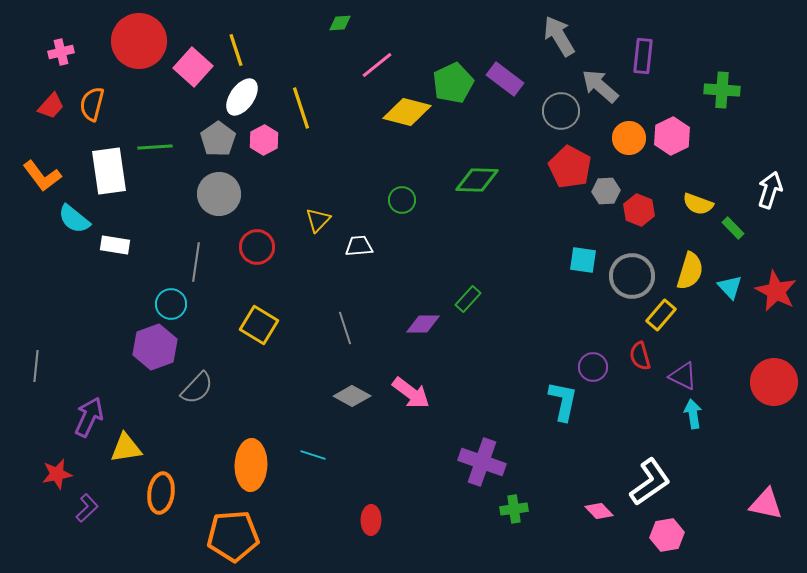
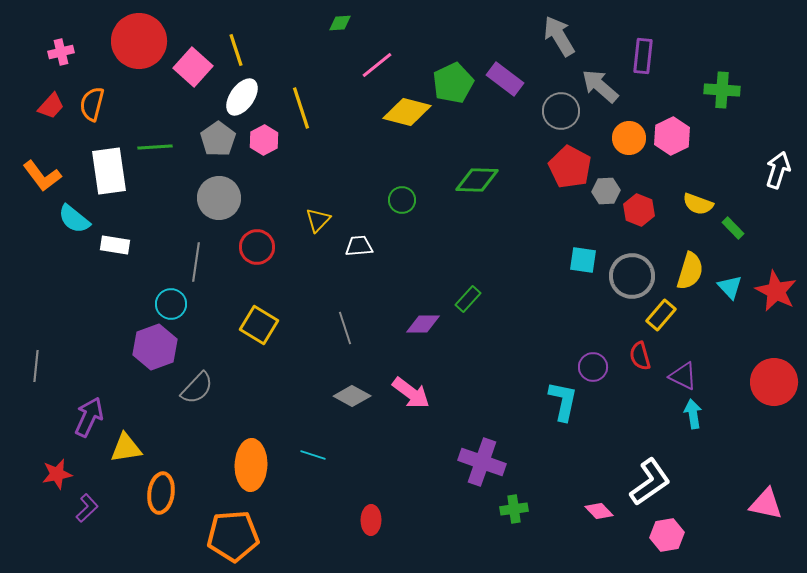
white arrow at (770, 190): moved 8 px right, 20 px up
gray circle at (219, 194): moved 4 px down
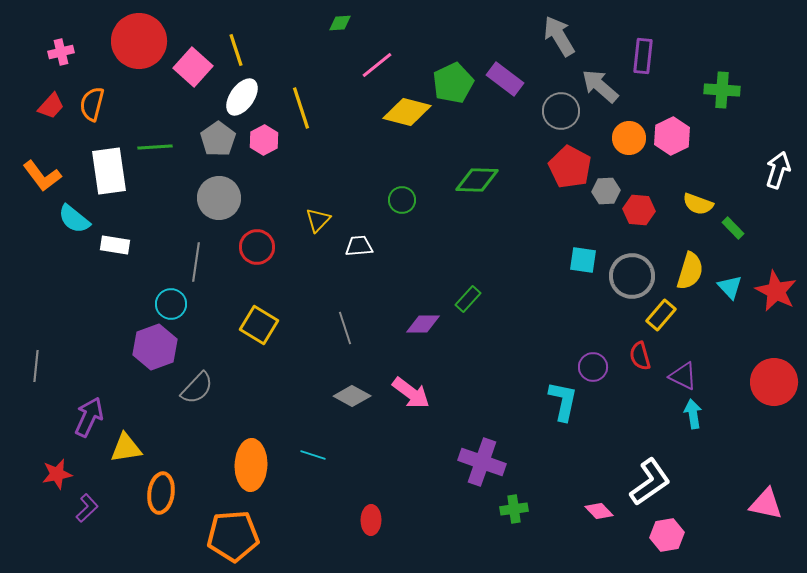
red hexagon at (639, 210): rotated 16 degrees counterclockwise
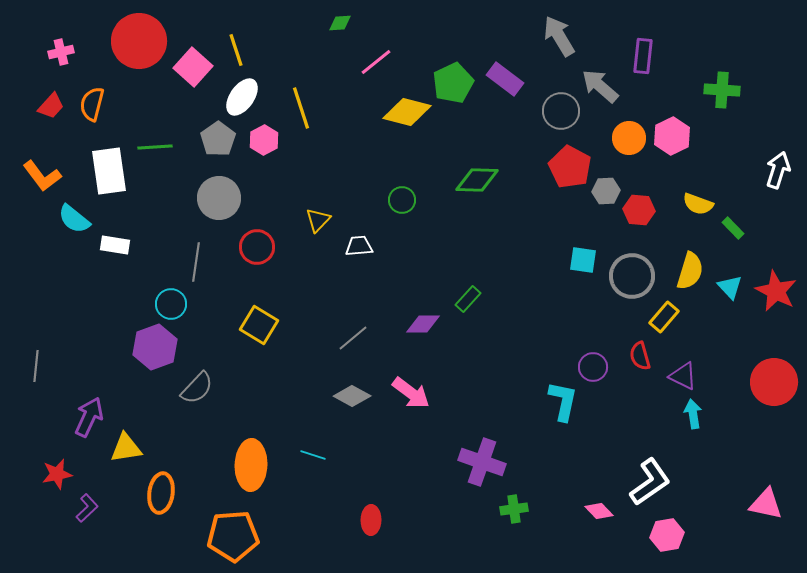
pink line at (377, 65): moved 1 px left, 3 px up
yellow rectangle at (661, 315): moved 3 px right, 2 px down
gray line at (345, 328): moved 8 px right, 10 px down; rotated 68 degrees clockwise
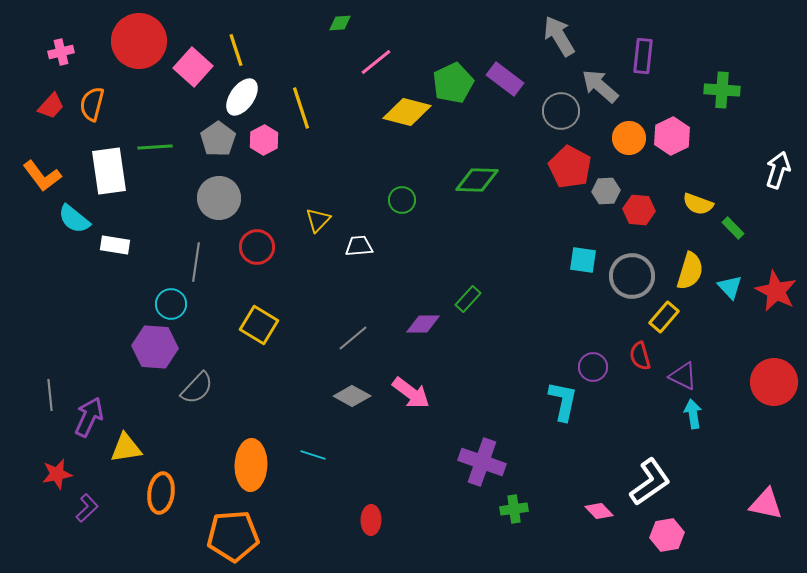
purple hexagon at (155, 347): rotated 24 degrees clockwise
gray line at (36, 366): moved 14 px right, 29 px down; rotated 12 degrees counterclockwise
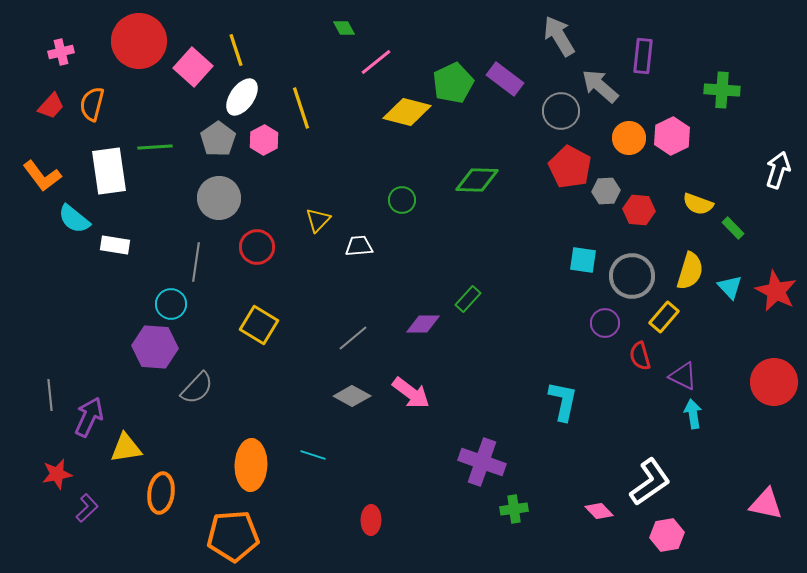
green diamond at (340, 23): moved 4 px right, 5 px down; rotated 65 degrees clockwise
purple circle at (593, 367): moved 12 px right, 44 px up
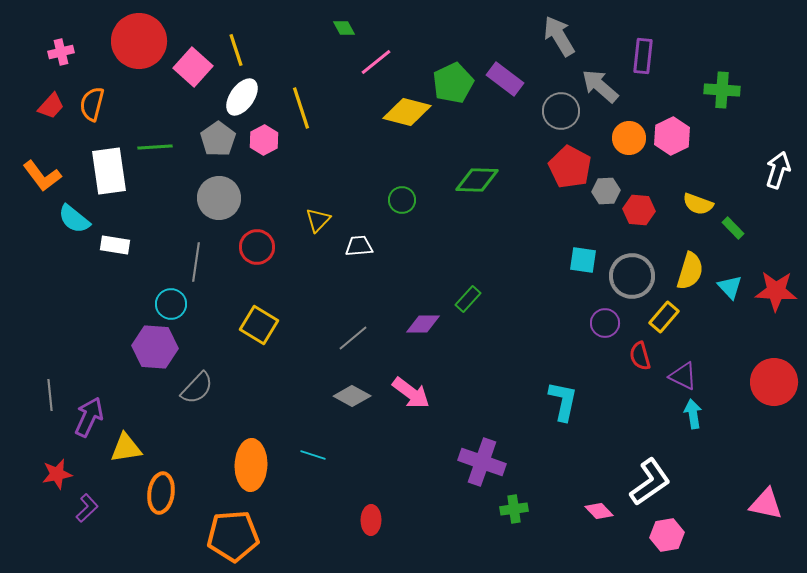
red star at (776, 291): rotated 24 degrees counterclockwise
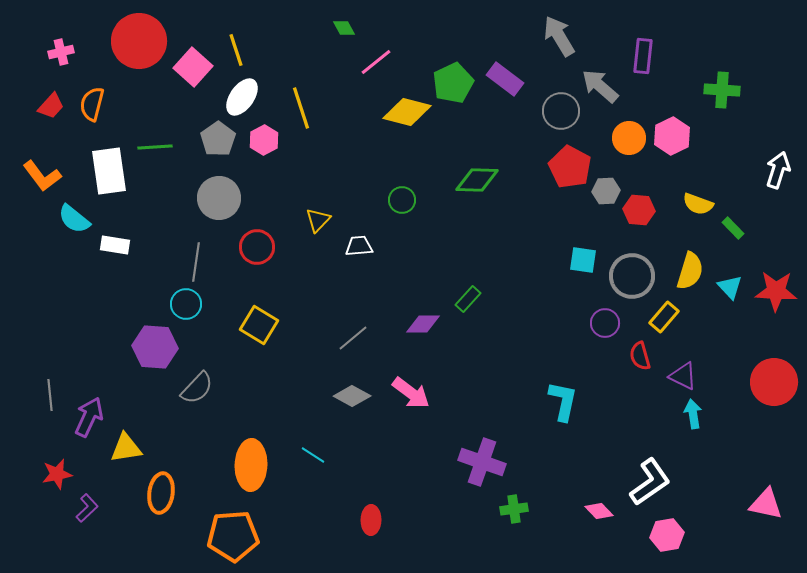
cyan circle at (171, 304): moved 15 px right
cyan line at (313, 455): rotated 15 degrees clockwise
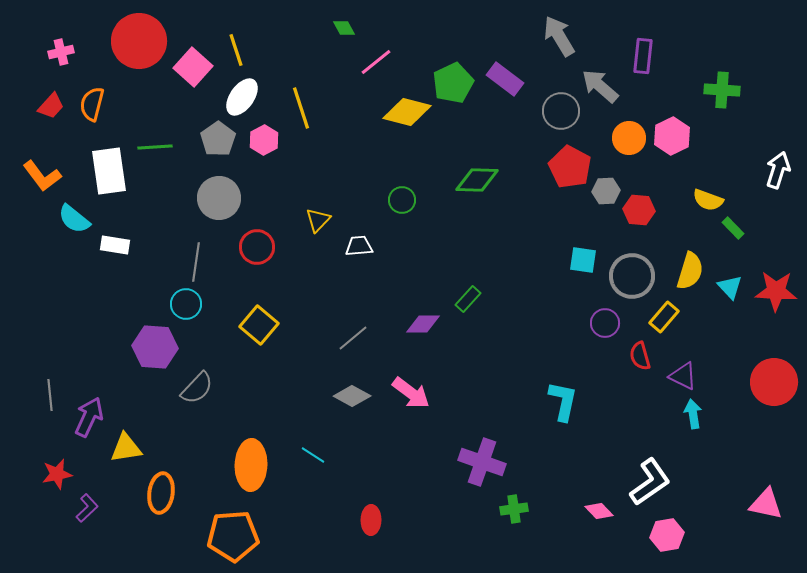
yellow semicircle at (698, 204): moved 10 px right, 4 px up
yellow square at (259, 325): rotated 9 degrees clockwise
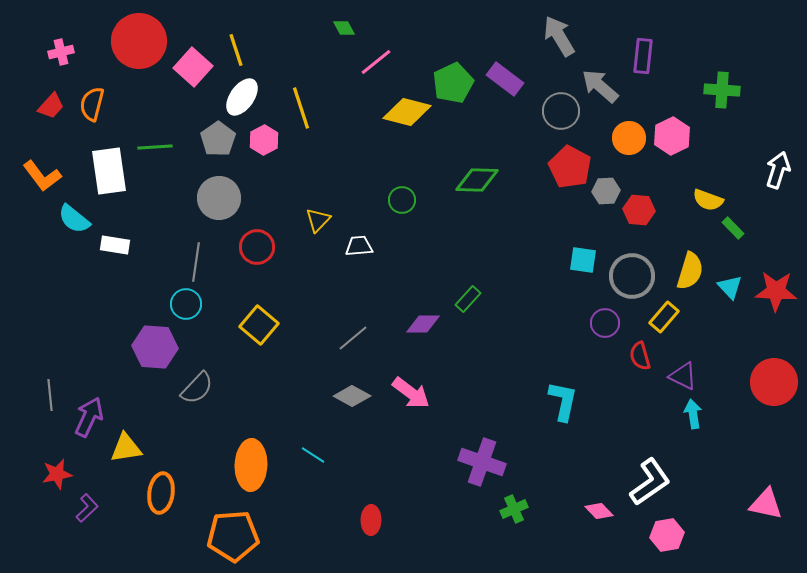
green cross at (514, 509): rotated 16 degrees counterclockwise
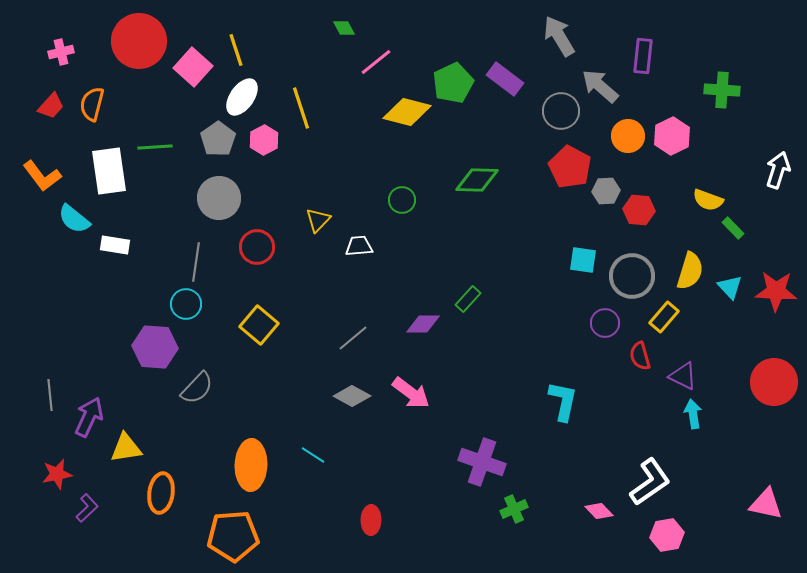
orange circle at (629, 138): moved 1 px left, 2 px up
